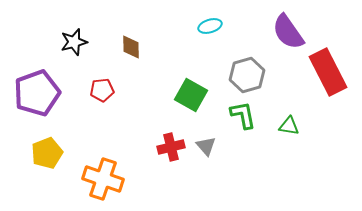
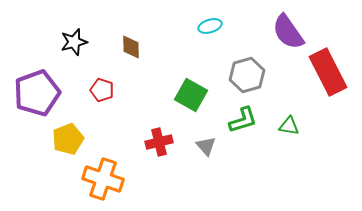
red pentagon: rotated 25 degrees clockwise
green L-shape: moved 5 px down; rotated 84 degrees clockwise
red cross: moved 12 px left, 5 px up
yellow pentagon: moved 21 px right, 14 px up
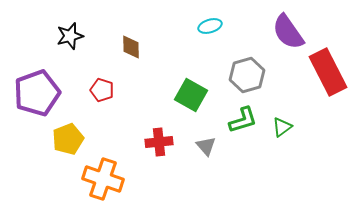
black star: moved 4 px left, 6 px up
green triangle: moved 7 px left, 1 px down; rotated 45 degrees counterclockwise
red cross: rotated 8 degrees clockwise
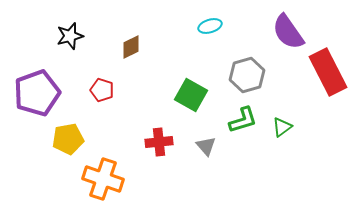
brown diamond: rotated 65 degrees clockwise
yellow pentagon: rotated 12 degrees clockwise
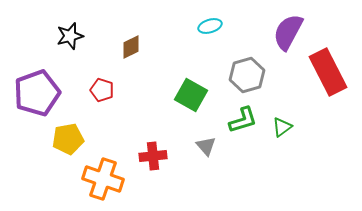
purple semicircle: rotated 63 degrees clockwise
red cross: moved 6 px left, 14 px down
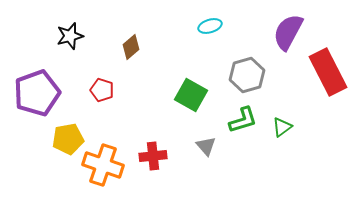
brown diamond: rotated 15 degrees counterclockwise
orange cross: moved 14 px up
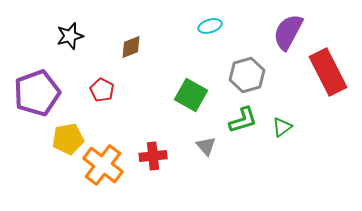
brown diamond: rotated 20 degrees clockwise
red pentagon: rotated 10 degrees clockwise
orange cross: rotated 18 degrees clockwise
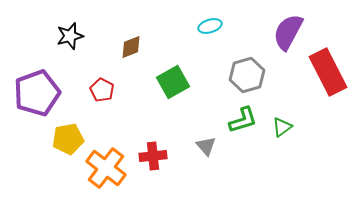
green square: moved 18 px left, 13 px up; rotated 32 degrees clockwise
orange cross: moved 3 px right, 3 px down
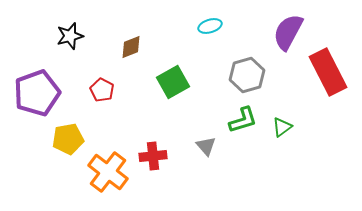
orange cross: moved 2 px right, 4 px down
